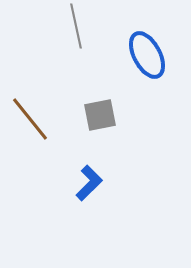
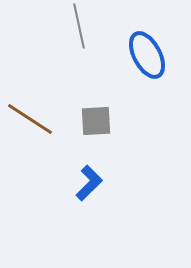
gray line: moved 3 px right
gray square: moved 4 px left, 6 px down; rotated 8 degrees clockwise
brown line: rotated 18 degrees counterclockwise
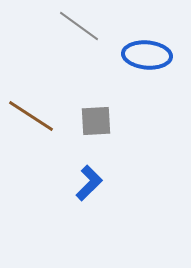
gray line: rotated 42 degrees counterclockwise
blue ellipse: rotated 57 degrees counterclockwise
brown line: moved 1 px right, 3 px up
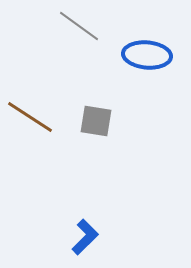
brown line: moved 1 px left, 1 px down
gray square: rotated 12 degrees clockwise
blue L-shape: moved 4 px left, 54 px down
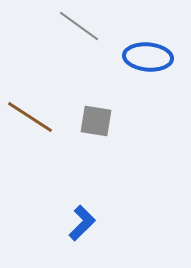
blue ellipse: moved 1 px right, 2 px down
blue L-shape: moved 3 px left, 14 px up
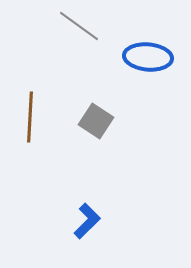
brown line: rotated 60 degrees clockwise
gray square: rotated 24 degrees clockwise
blue L-shape: moved 5 px right, 2 px up
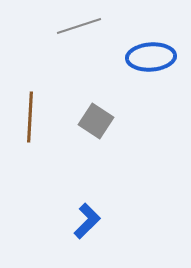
gray line: rotated 54 degrees counterclockwise
blue ellipse: moved 3 px right; rotated 9 degrees counterclockwise
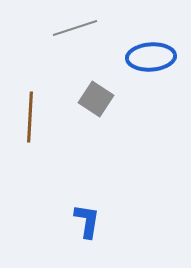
gray line: moved 4 px left, 2 px down
gray square: moved 22 px up
blue L-shape: rotated 36 degrees counterclockwise
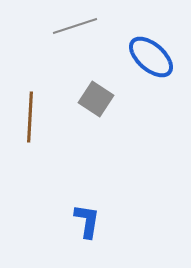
gray line: moved 2 px up
blue ellipse: rotated 45 degrees clockwise
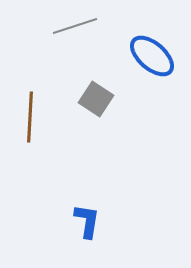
blue ellipse: moved 1 px right, 1 px up
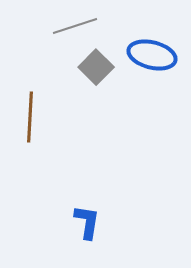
blue ellipse: moved 1 px up; rotated 27 degrees counterclockwise
gray square: moved 32 px up; rotated 12 degrees clockwise
blue L-shape: moved 1 px down
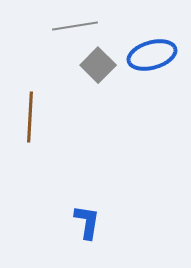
gray line: rotated 9 degrees clockwise
blue ellipse: rotated 30 degrees counterclockwise
gray square: moved 2 px right, 2 px up
